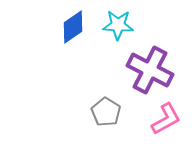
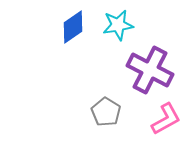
cyan star: rotated 12 degrees counterclockwise
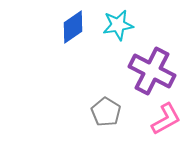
purple cross: moved 2 px right, 1 px down
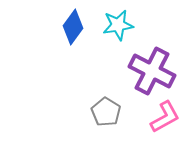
blue diamond: rotated 20 degrees counterclockwise
pink L-shape: moved 1 px left, 2 px up
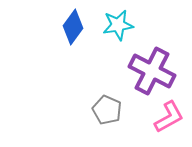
gray pentagon: moved 1 px right, 2 px up; rotated 8 degrees counterclockwise
pink L-shape: moved 4 px right
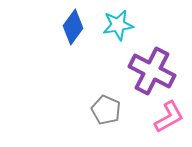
gray pentagon: moved 1 px left
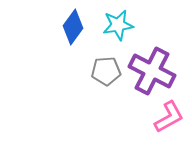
gray pentagon: moved 39 px up; rotated 28 degrees counterclockwise
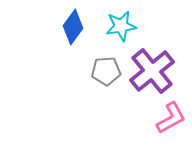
cyan star: moved 3 px right, 1 px down
purple cross: rotated 24 degrees clockwise
pink L-shape: moved 2 px right, 1 px down
